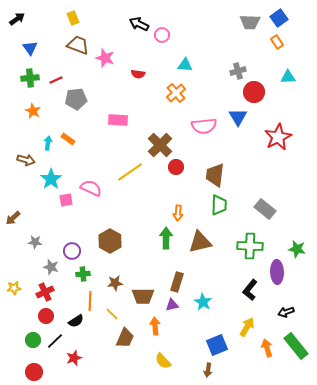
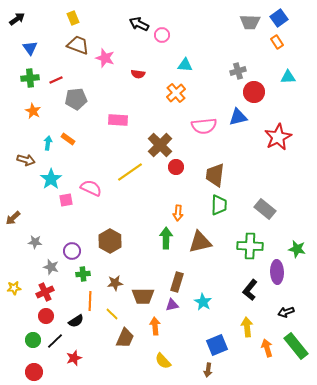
blue triangle at (238, 117): rotated 48 degrees clockwise
yellow arrow at (247, 327): rotated 36 degrees counterclockwise
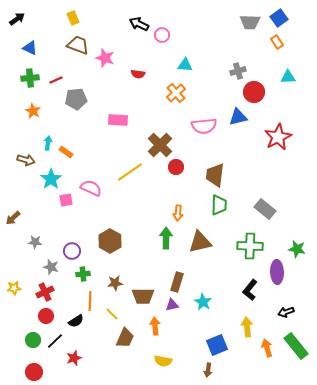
blue triangle at (30, 48): rotated 28 degrees counterclockwise
orange rectangle at (68, 139): moved 2 px left, 13 px down
yellow semicircle at (163, 361): rotated 36 degrees counterclockwise
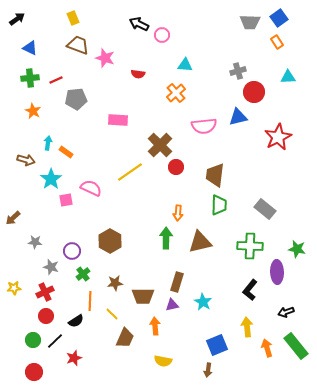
green cross at (83, 274): rotated 32 degrees counterclockwise
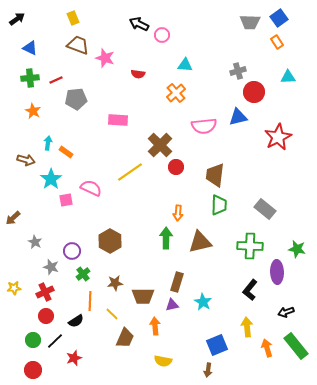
gray star at (35, 242): rotated 24 degrees clockwise
red circle at (34, 372): moved 1 px left, 2 px up
